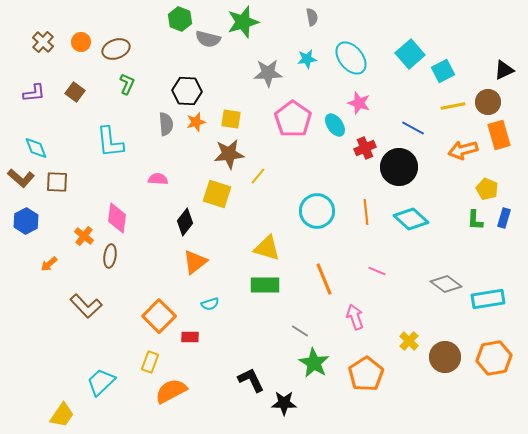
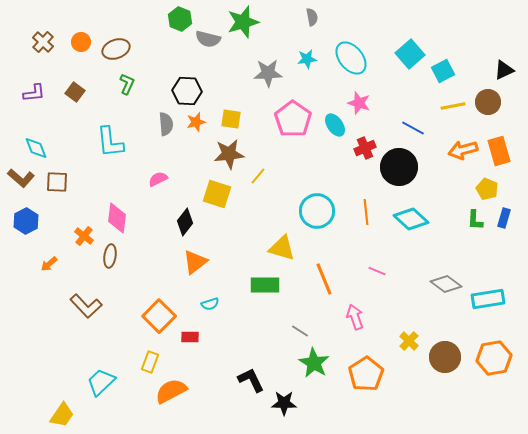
orange rectangle at (499, 135): moved 16 px down
pink semicircle at (158, 179): rotated 30 degrees counterclockwise
yellow triangle at (267, 248): moved 15 px right
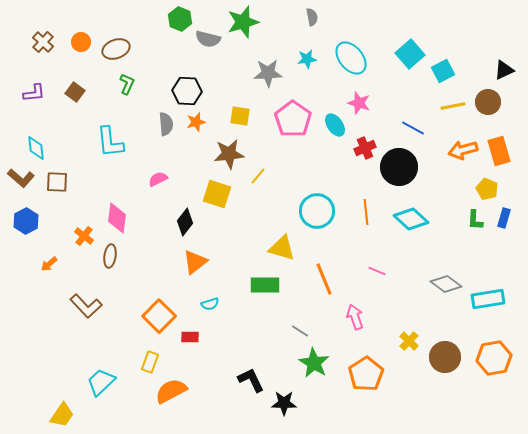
yellow square at (231, 119): moved 9 px right, 3 px up
cyan diamond at (36, 148): rotated 15 degrees clockwise
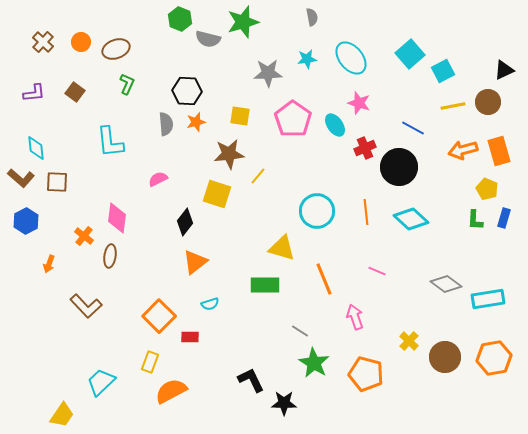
orange arrow at (49, 264): rotated 30 degrees counterclockwise
orange pentagon at (366, 374): rotated 24 degrees counterclockwise
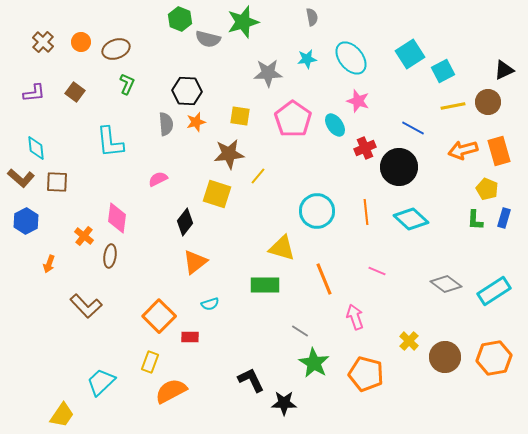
cyan square at (410, 54): rotated 8 degrees clockwise
pink star at (359, 103): moved 1 px left, 2 px up
cyan rectangle at (488, 299): moved 6 px right, 8 px up; rotated 24 degrees counterclockwise
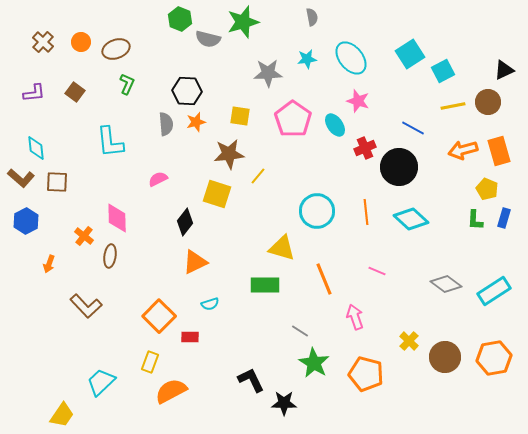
pink diamond at (117, 218): rotated 8 degrees counterclockwise
orange triangle at (195, 262): rotated 12 degrees clockwise
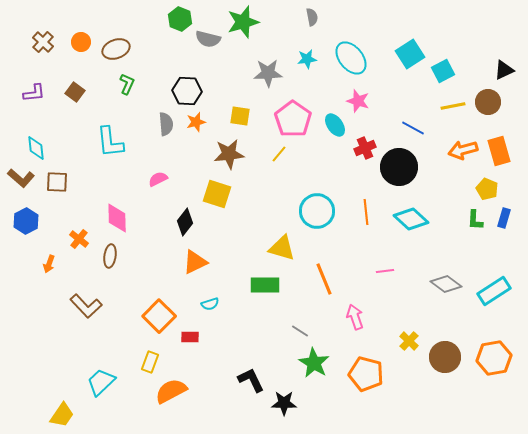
yellow line at (258, 176): moved 21 px right, 22 px up
orange cross at (84, 236): moved 5 px left, 3 px down
pink line at (377, 271): moved 8 px right; rotated 30 degrees counterclockwise
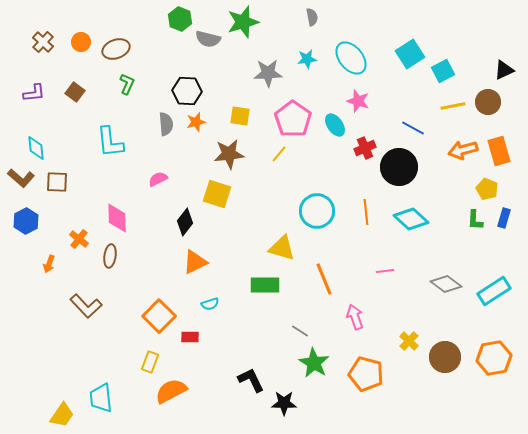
cyan trapezoid at (101, 382): moved 16 px down; rotated 52 degrees counterclockwise
